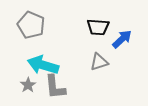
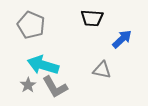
black trapezoid: moved 6 px left, 9 px up
gray triangle: moved 3 px right, 8 px down; rotated 30 degrees clockwise
gray L-shape: rotated 24 degrees counterclockwise
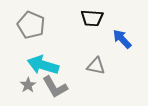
blue arrow: rotated 90 degrees counterclockwise
gray triangle: moved 6 px left, 4 px up
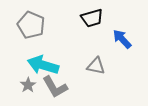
black trapezoid: rotated 20 degrees counterclockwise
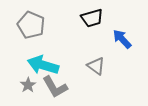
gray triangle: rotated 24 degrees clockwise
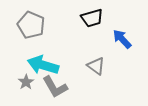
gray star: moved 2 px left, 3 px up
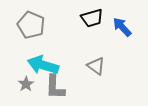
blue arrow: moved 12 px up
gray star: moved 2 px down
gray L-shape: rotated 32 degrees clockwise
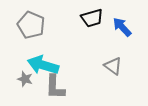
gray triangle: moved 17 px right
gray star: moved 1 px left, 5 px up; rotated 21 degrees counterclockwise
